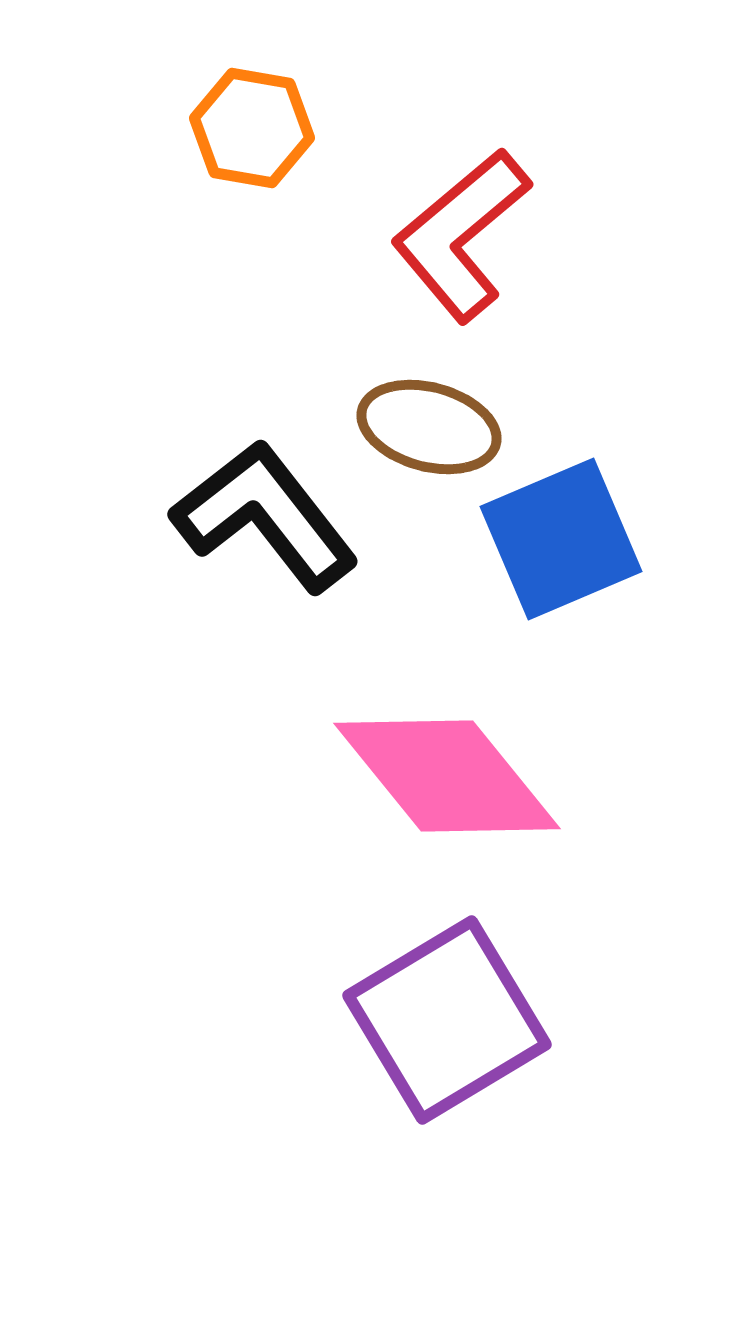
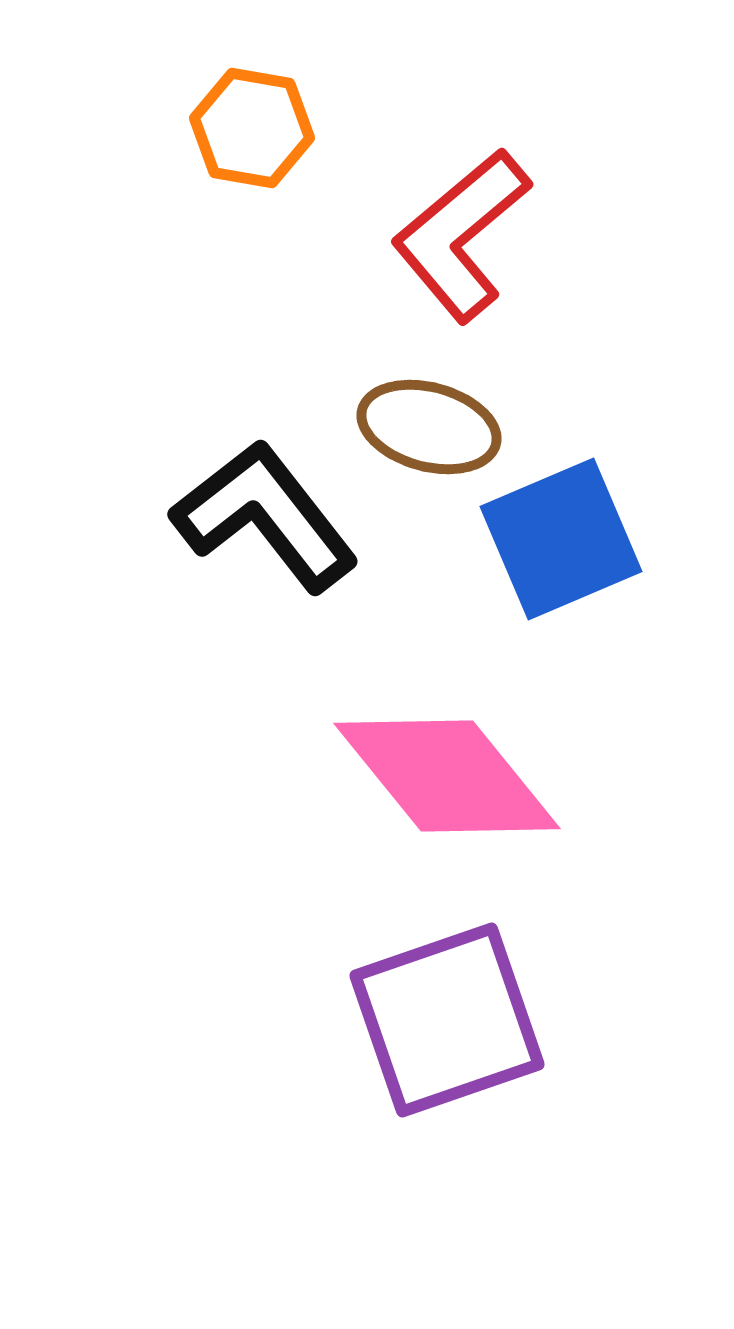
purple square: rotated 12 degrees clockwise
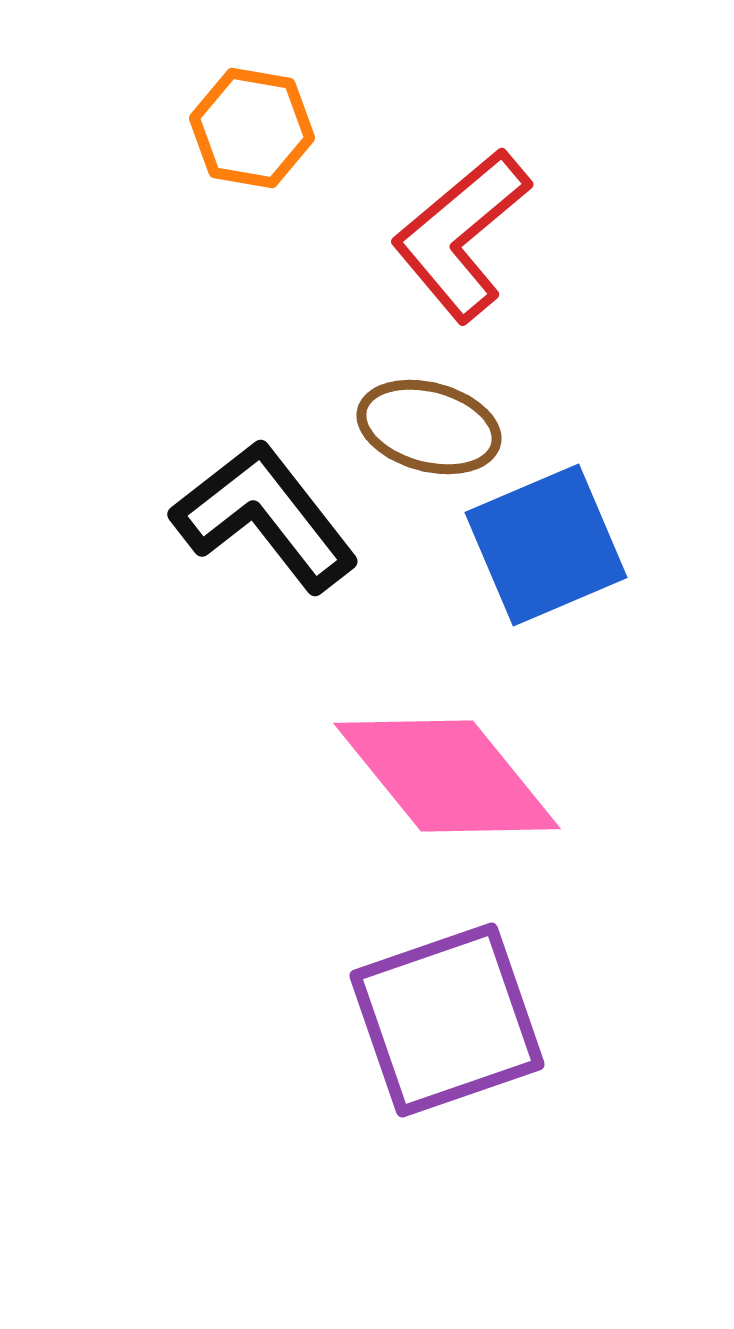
blue square: moved 15 px left, 6 px down
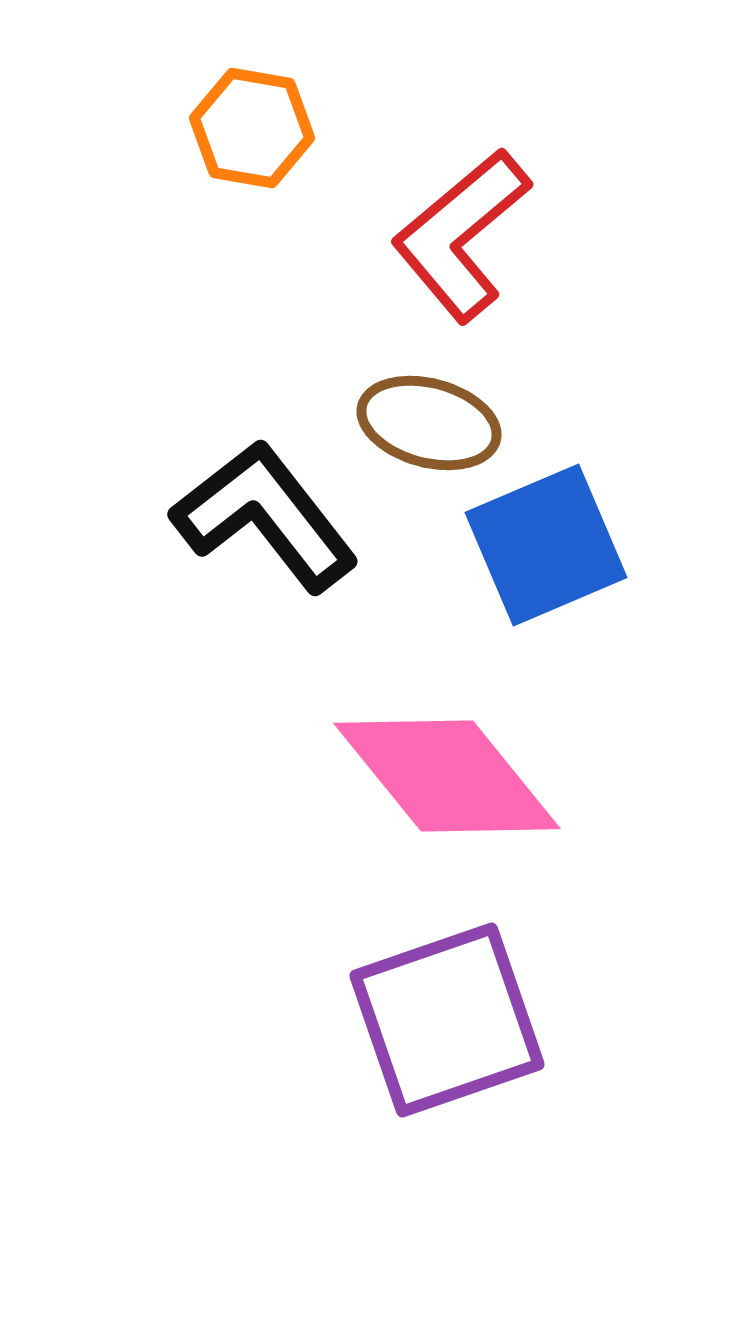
brown ellipse: moved 4 px up
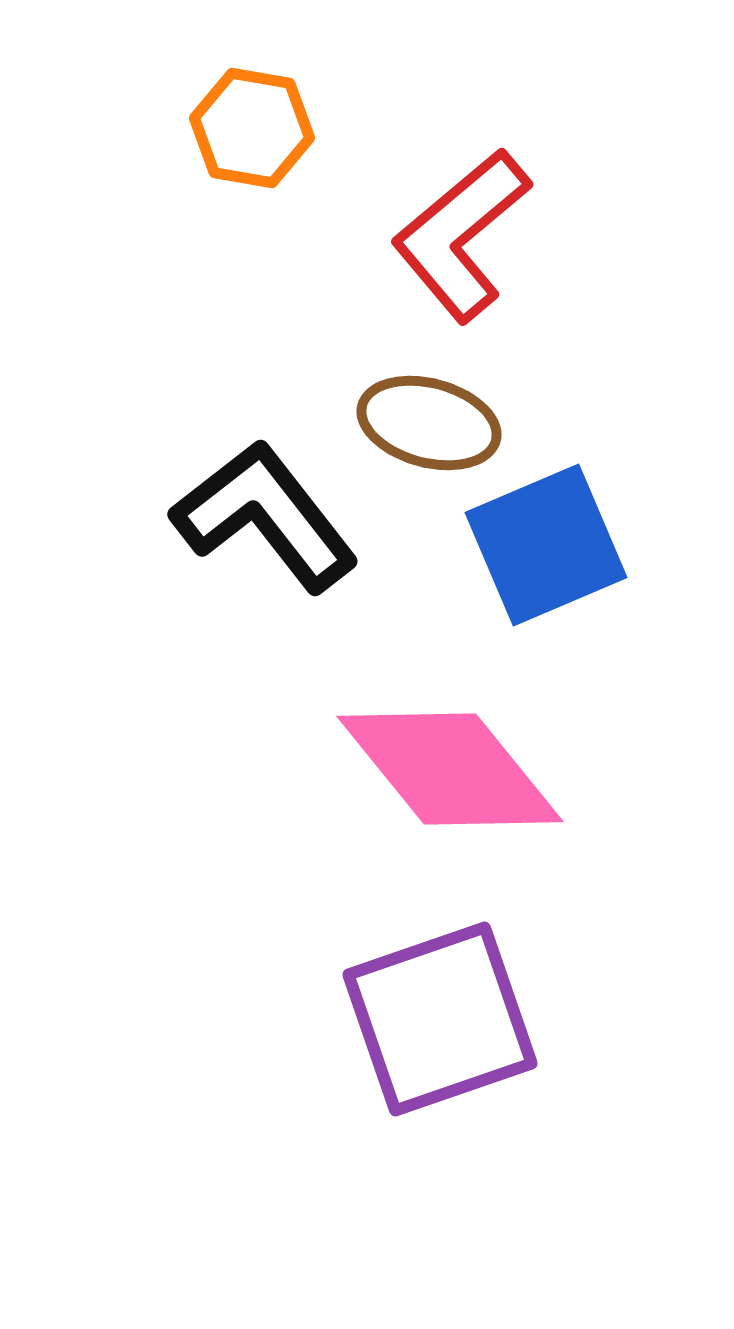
pink diamond: moved 3 px right, 7 px up
purple square: moved 7 px left, 1 px up
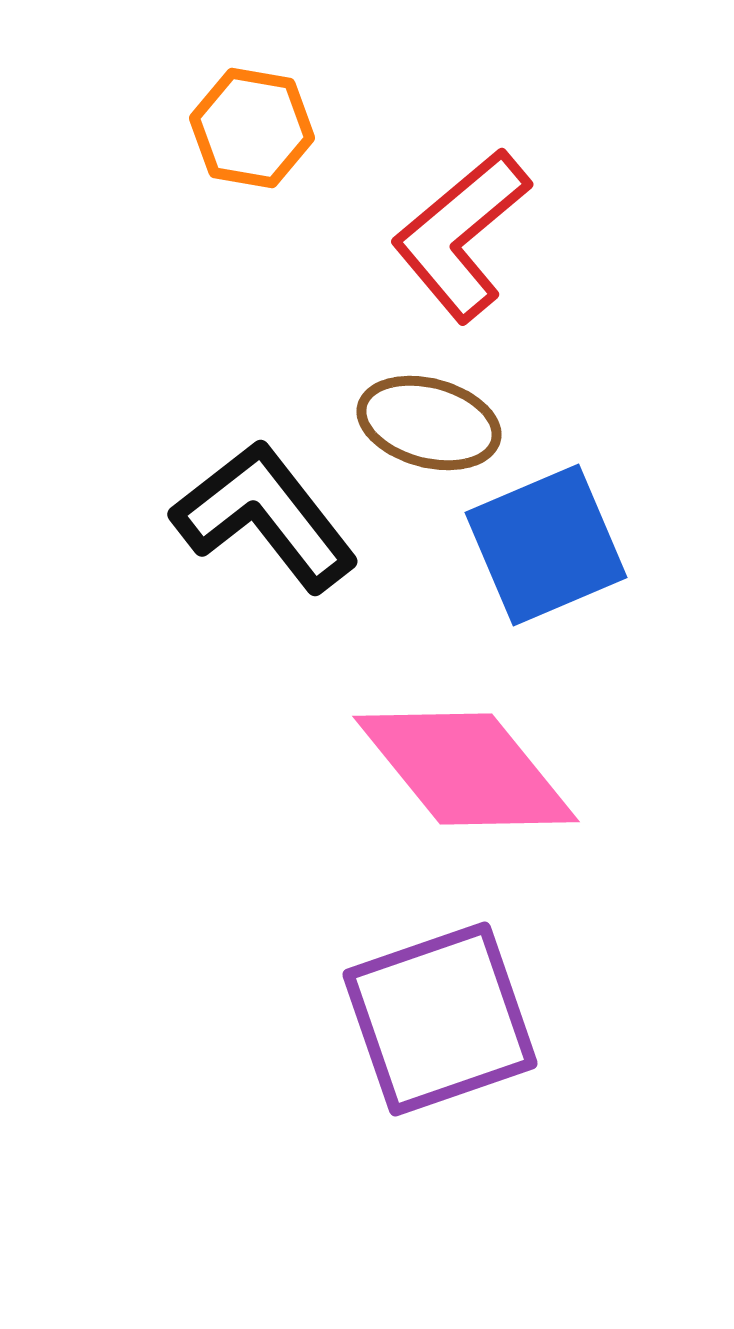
pink diamond: moved 16 px right
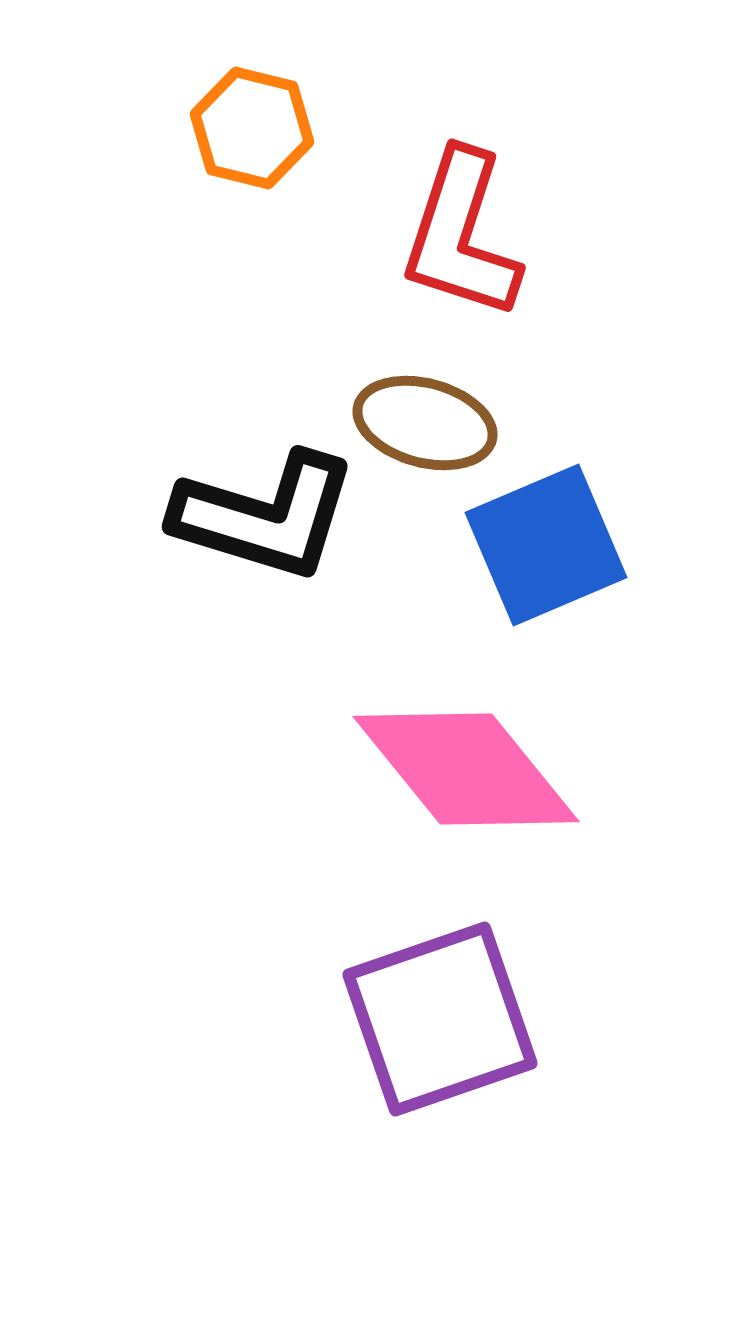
orange hexagon: rotated 4 degrees clockwise
red L-shape: rotated 32 degrees counterclockwise
brown ellipse: moved 4 px left
black L-shape: rotated 145 degrees clockwise
